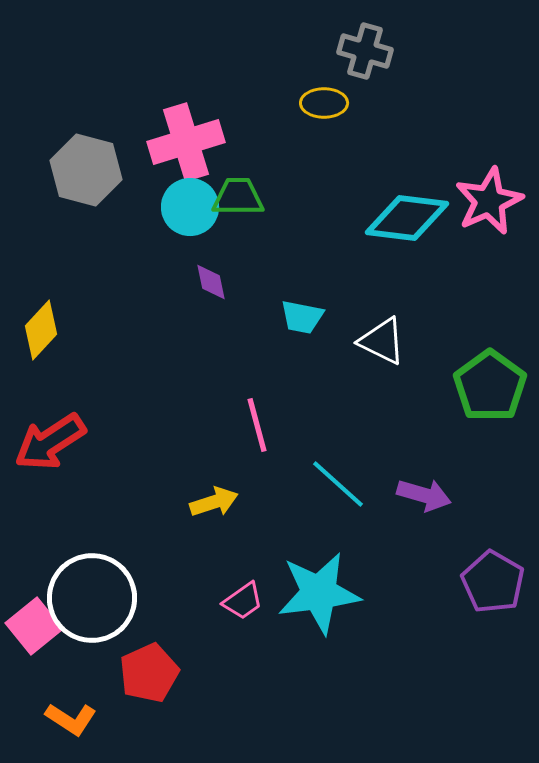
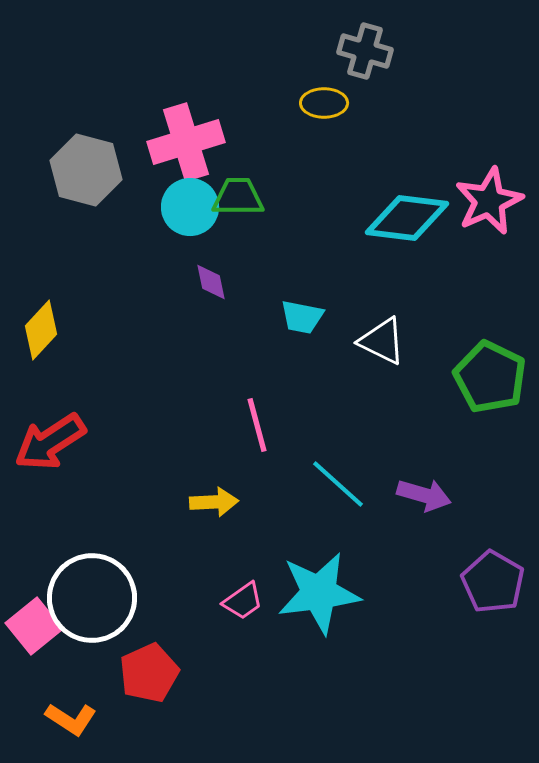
green pentagon: moved 9 px up; rotated 10 degrees counterclockwise
yellow arrow: rotated 15 degrees clockwise
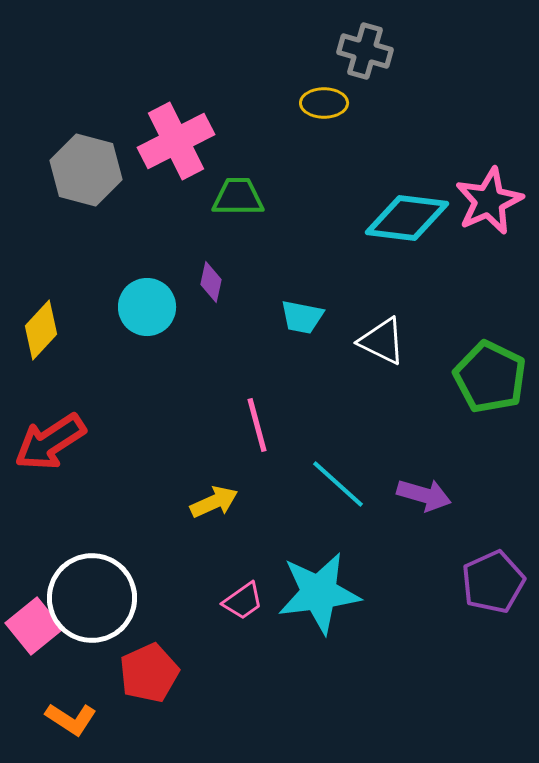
pink cross: moved 10 px left, 1 px up; rotated 10 degrees counterclockwise
cyan circle: moved 43 px left, 100 px down
purple diamond: rotated 24 degrees clockwise
yellow arrow: rotated 21 degrees counterclockwise
purple pentagon: rotated 18 degrees clockwise
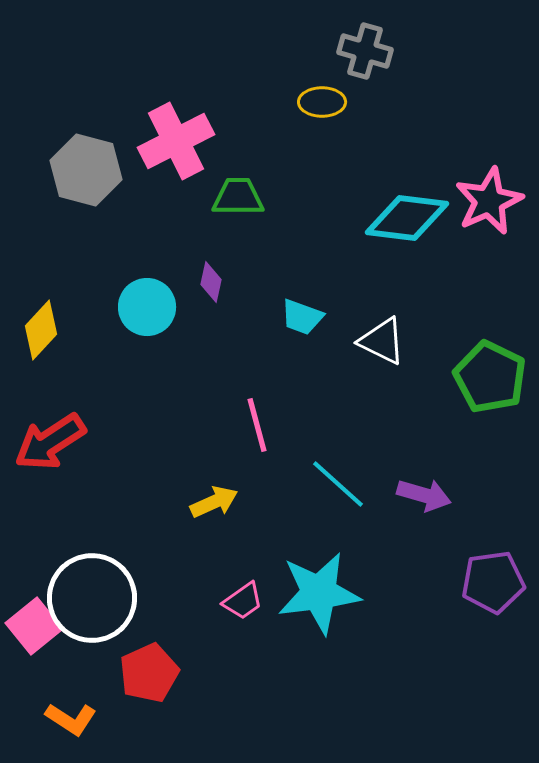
yellow ellipse: moved 2 px left, 1 px up
cyan trapezoid: rotated 9 degrees clockwise
purple pentagon: rotated 16 degrees clockwise
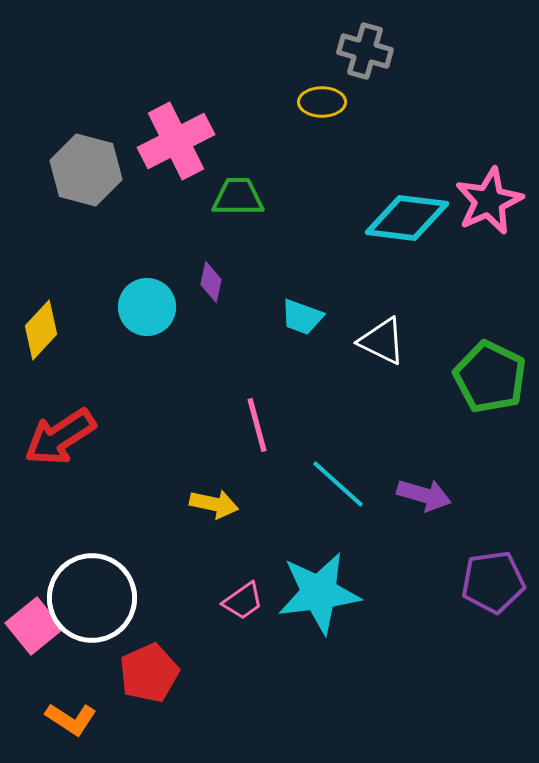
red arrow: moved 10 px right, 5 px up
yellow arrow: moved 2 px down; rotated 36 degrees clockwise
